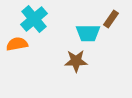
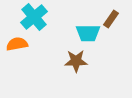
cyan cross: moved 2 px up
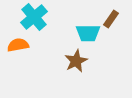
orange semicircle: moved 1 px right, 1 px down
brown star: rotated 25 degrees counterclockwise
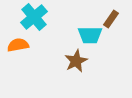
cyan trapezoid: moved 2 px right, 2 px down
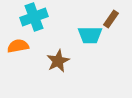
cyan cross: rotated 20 degrees clockwise
orange semicircle: moved 1 px down
brown star: moved 18 px left
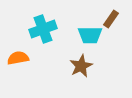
cyan cross: moved 9 px right, 12 px down
orange semicircle: moved 12 px down
brown star: moved 23 px right, 5 px down
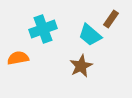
cyan trapezoid: rotated 40 degrees clockwise
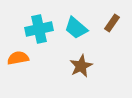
brown rectangle: moved 1 px right, 4 px down
cyan cross: moved 4 px left; rotated 8 degrees clockwise
cyan trapezoid: moved 14 px left, 7 px up
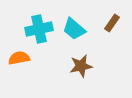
cyan trapezoid: moved 2 px left, 1 px down
orange semicircle: moved 1 px right
brown star: rotated 15 degrees clockwise
